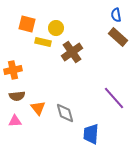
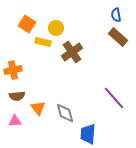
orange square: rotated 18 degrees clockwise
blue trapezoid: moved 3 px left
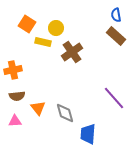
brown rectangle: moved 2 px left, 1 px up
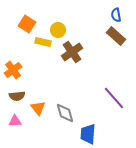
yellow circle: moved 2 px right, 2 px down
orange cross: rotated 24 degrees counterclockwise
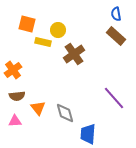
blue semicircle: moved 1 px up
orange square: rotated 18 degrees counterclockwise
brown cross: moved 2 px right, 2 px down
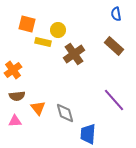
brown rectangle: moved 2 px left, 10 px down
purple line: moved 2 px down
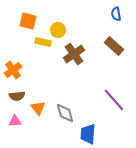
orange square: moved 1 px right, 3 px up
